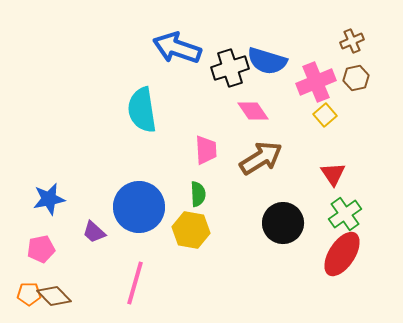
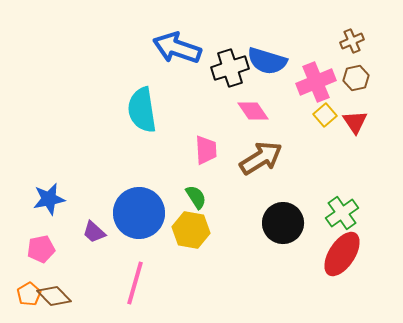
red triangle: moved 22 px right, 52 px up
green semicircle: moved 2 px left, 3 px down; rotated 30 degrees counterclockwise
blue circle: moved 6 px down
green cross: moved 3 px left, 1 px up
orange pentagon: rotated 30 degrees counterclockwise
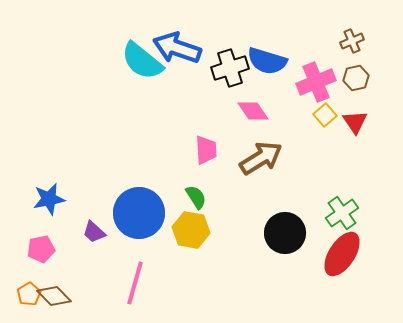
cyan semicircle: moved 49 px up; rotated 42 degrees counterclockwise
black circle: moved 2 px right, 10 px down
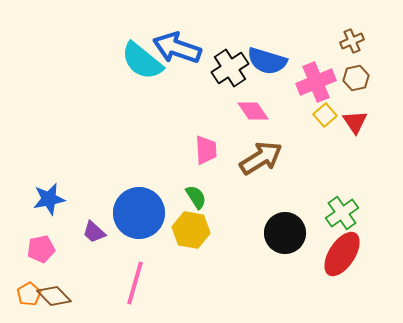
black cross: rotated 15 degrees counterclockwise
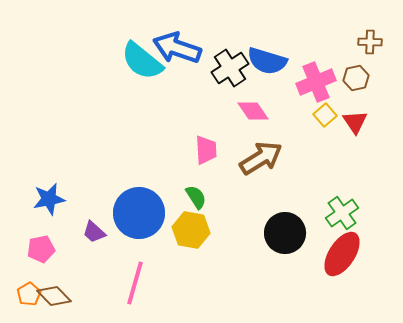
brown cross: moved 18 px right, 1 px down; rotated 25 degrees clockwise
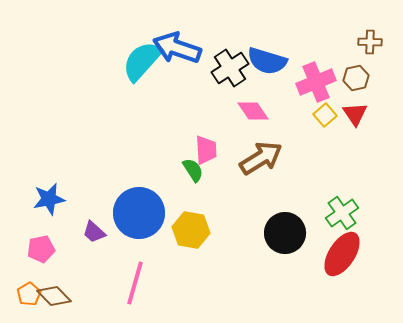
cyan semicircle: rotated 93 degrees clockwise
red triangle: moved 8 px up
green semicircle: moved 3 px left, 27 px up
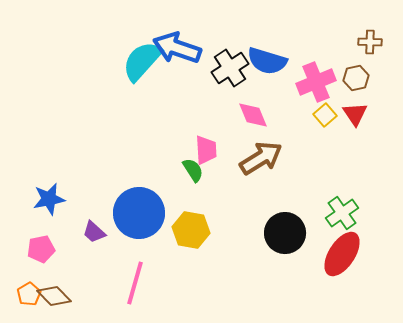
pink diamond: moved 4 px down; rotated 12 degrees clockwise
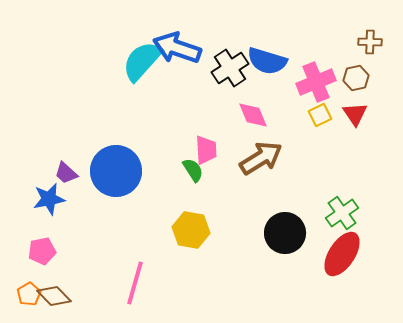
yellow square: moved 5 px left; rotated 15 degrees clockwise
blue circle: moved 23 px left, 42 px up
purple trapezoid: moved 28 px left, 59 px up
pink pentagon: moved 1 px right, 2 px down
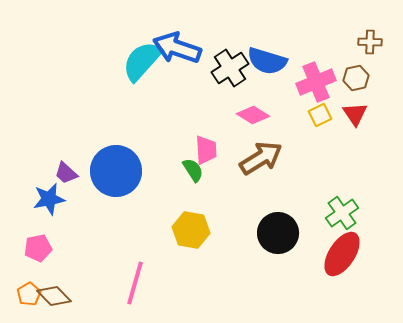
pink diamond: rotated 36 degrees counterclockwise
black circle: moved 7 px left
pink pentagon: moved 4 px left, 3 px up
